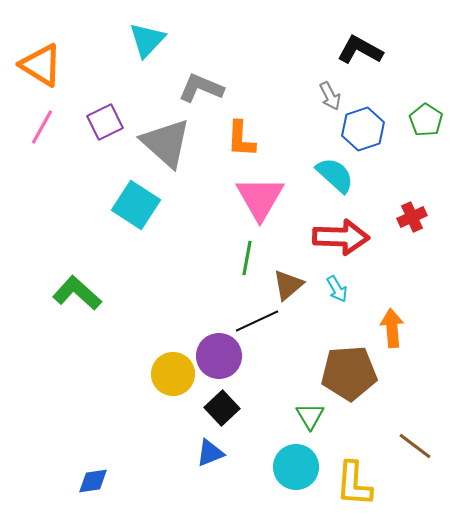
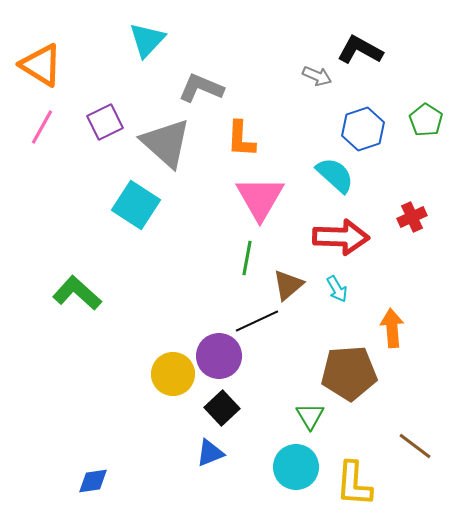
gray arrow: moved 13 px left, 20 px up; rotated 40 degrees counterclockwise
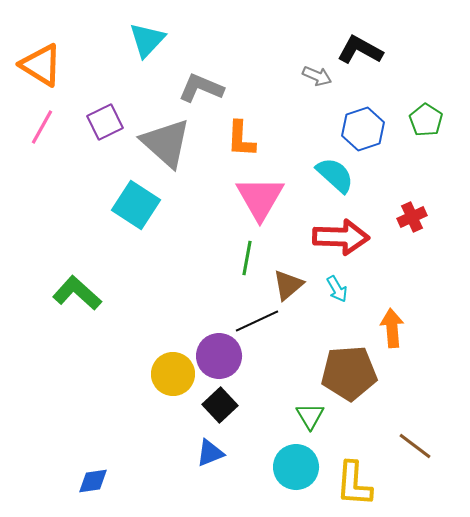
black square: moved 2 px left, 3 px up
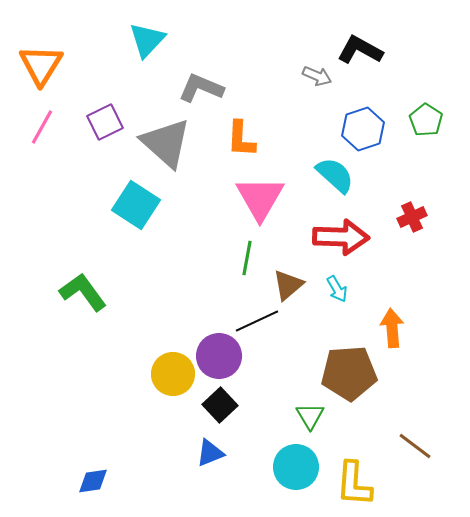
orange triangle: rotated 30 degrees clockwise
green L-shape: moved 6 px right, 1 px up; rotated 12 degrees clockwise
